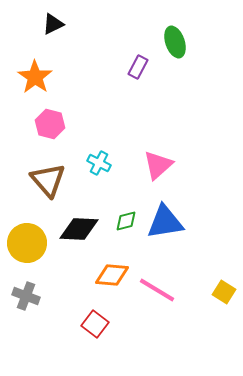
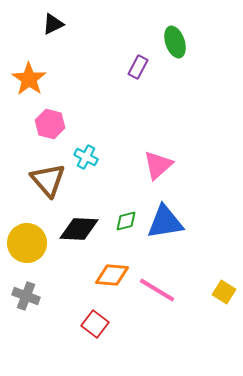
orange star: moved 6 px left, 2 px down
cyan cross: moved 13 px left, 6 px up
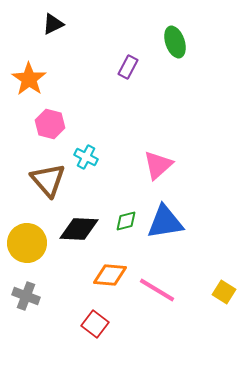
purple rectangle: moved 10 px left
orange diamond: moved 2 px left
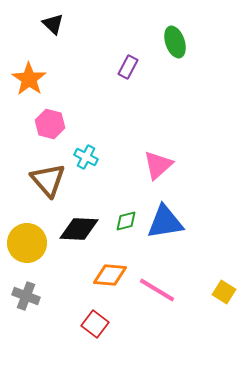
black triangle: rotated 50 degrees counterclockwise
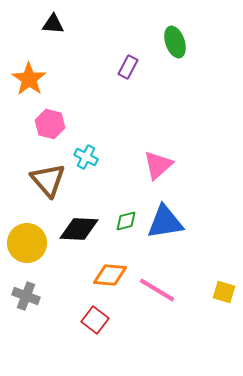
black triangle: rotated 40 degrees counterclockwise
yellow square: rotated 15 degrees counterclockwise
red square: moved 4 px up
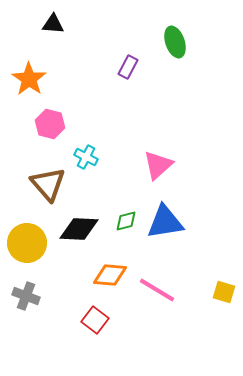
brown triangle: moved 4 px down
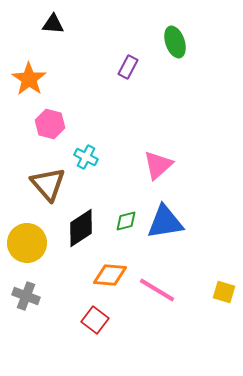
black diamond: moved 2 px right, 1 px up; rotated 36 degrees counterclockwise
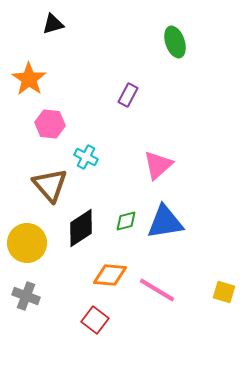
black triangle: rotated 20 degrees counterclockwise
purple rectangle: moved 28 px down
pink hexagon: rotated 8 degrees counterclockwise
brown triangle: moved 2 px right, 1 px down
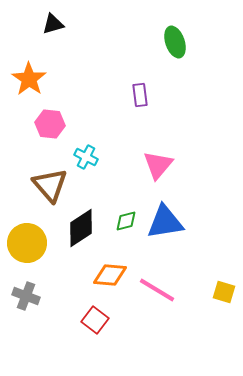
purple rectangle: moved 12 px right; rotated 35 degrees counterclockwise
pink triangle: rotated 8 degrees counterclockwise
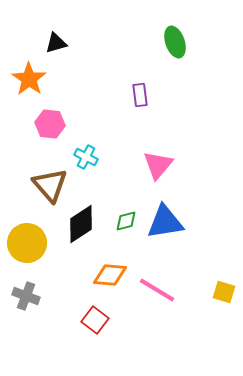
black triangle: moved 3 px right, 19 px down
black diamond: moved 4 px up
